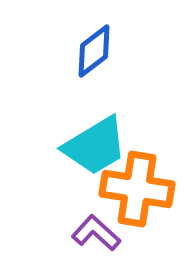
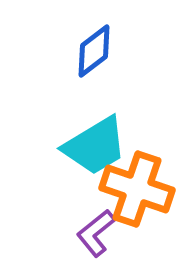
orange cross: rotated 10 degrees clockwise
purple L-shape: rotated 81 degrees counterclockwise
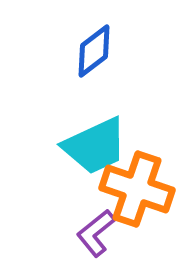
cyan trapezoid: rotated 6 degrees clockwise
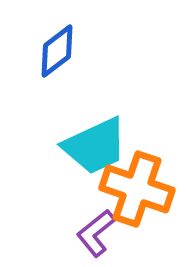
blue diamond: moved 37 px left
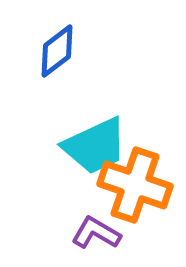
orange cross: moved 2 px left, 4 px up
purple L-shape: rotated 69 degrees clockwise
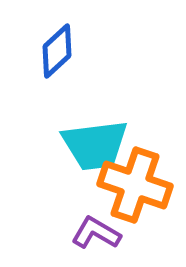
blue diamond: rotated 6 degrees counterclockwise
cyan trapezoid: moved 1 px up; rotated 18 degrees clockwise
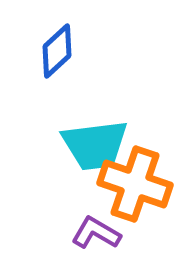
orange cross: moved 1 px up
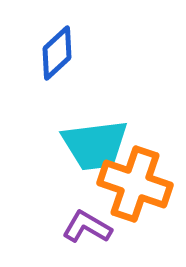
blue diamond: moved 2 px down
purple L-shape: moved 9 px left, 6 px up
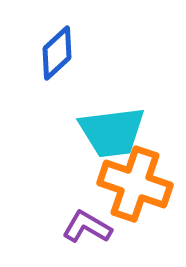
cyan trapezoid: moved 17 px right, 13 px up
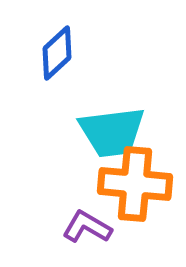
orange cross: rotated 14 degrees counterclockwise
